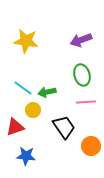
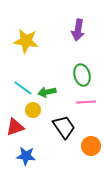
purple arrow: moved 3 px left, 10 px up; rotated 60 degrees counterclockwise
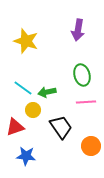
yellow star: rotated 10 degrees clockwise
black trapezoid: moved 3 px left
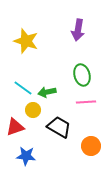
black trapezoid: moved 2 px left; rotated 25 degrees counterclockwise
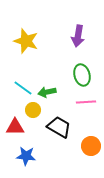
purple arrow: moved 6 px down
red triangle: rotated 18 degrees clockwise
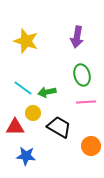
purple arrow: moved 1 px left, 1 px down
yellow circle: moved 3 px down
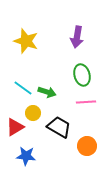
green arrow: rotated 150 degrees counterclockwise
red triangle: rotated 30 degrees counterclockwise
orange circle: moved 4 px left
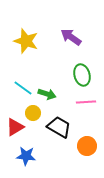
purple arrow: moved 6 px left; rotated 115 degrees clockwise
green arrow: moved 2 px down
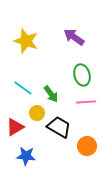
purple arrow: moved 3 px right
green arrow: moved 4 px right; rotated 36 degrees clockwise
yellow circle: moved 4 px right
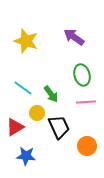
black trapezoid: rotated 35 degrees clockwise
